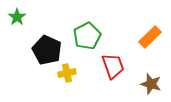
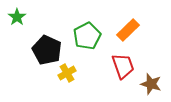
orange rectangle: moved 22 px left, 7 px up
red trapezoid: moved 10 px right
yellow cross: rotated 18 degrees counterclockwise
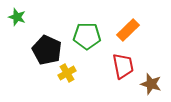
green star: rotated 18 degrees counterclockwise
green pentagon: rotated 28 degrees clockwise
red trapezoid: rotated 8 degrees clockwise
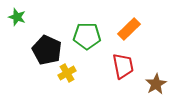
orange rectangle: moved 1 px right, 1 px up
brown star: moved 5 px right; rotated 25 degrees clockwise
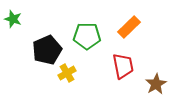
green star: moved 4 px left, 2 px down
orange rectangle: moved 2 px up
black pentagon: rotated 24 degrees clockwise
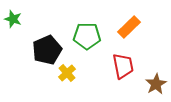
yellow cross: rotated 12 degrees counterclockwise
